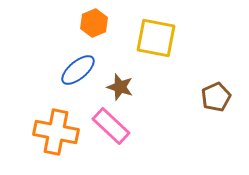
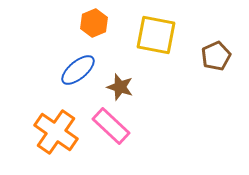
yellow square: moved 3 px up
brown pentagon: moved 41 px up
orange cross: rotated 24 degrees clockwise
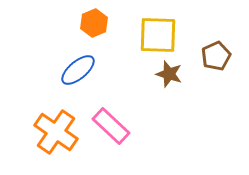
yellow square: moved 2 px right; rotated 9 degrees counterclockwise
brown star: moved 49 px right, 13 px up
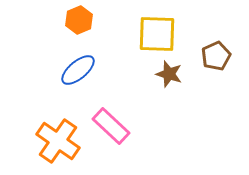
orange hexagon: moved 15 px left, 3 px up
yellow square: moved 1 px left, 1 px up
orange cross: moved 2 px right, 9 px down
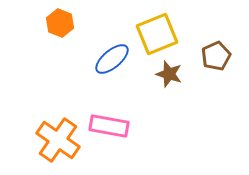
orange hexagon: moved 19 px left, 3 px down; rotated 16 degrees counterclockwise
yellow square: rotated 24 degrees counterclockwise
blue ellipse: moved 34 px right, 11 px up
pink rectangle: moved 2 px left; rotated 33 degrees counterclockwise
orange cross: moved 1 px up
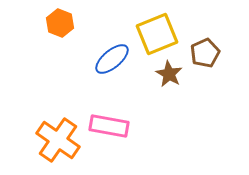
brown pentagon: moved 11 px left, 3 px up
brown star: rotated 12 degrees clockwise
